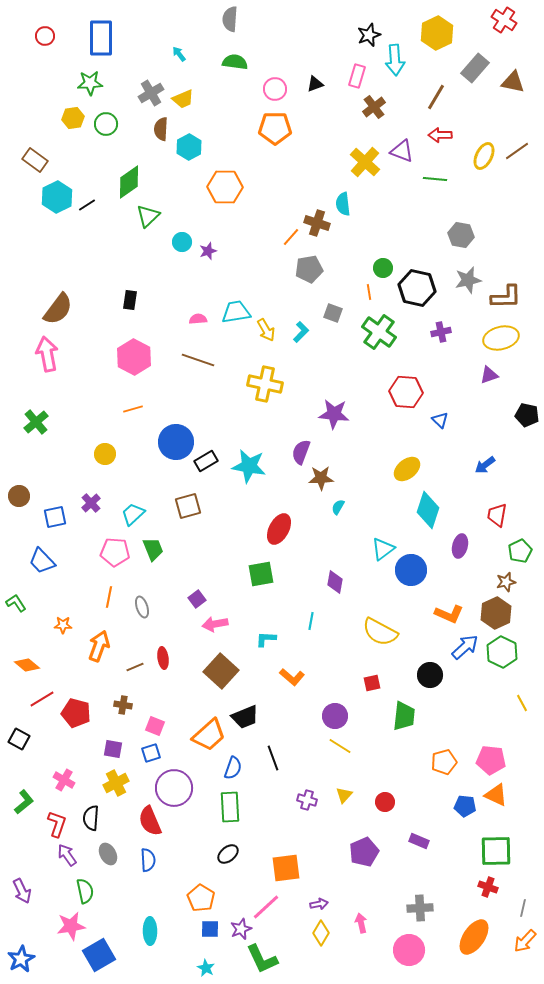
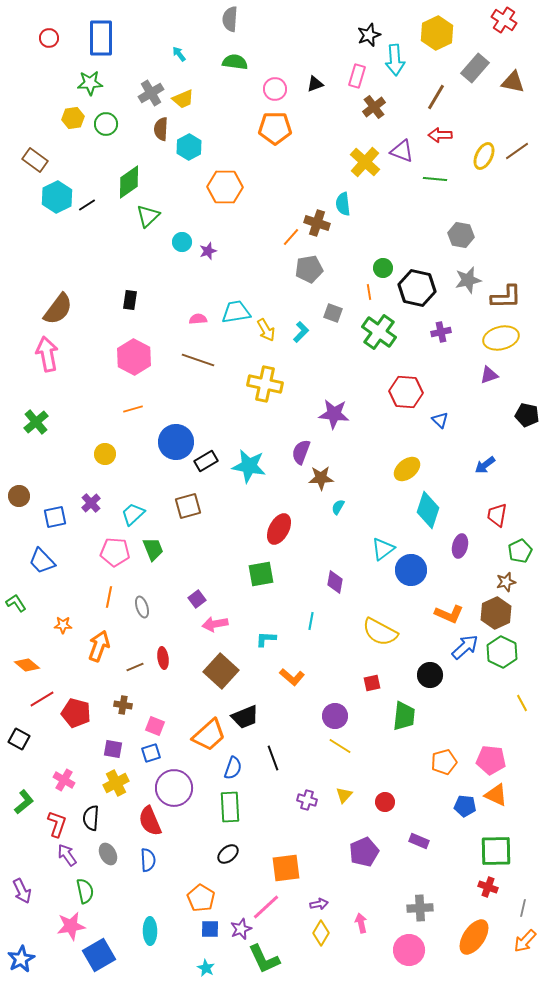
red circle at (45, 36): moved 4 px right, 2 px down
green L-shape at (262, 959): moved 2 px right
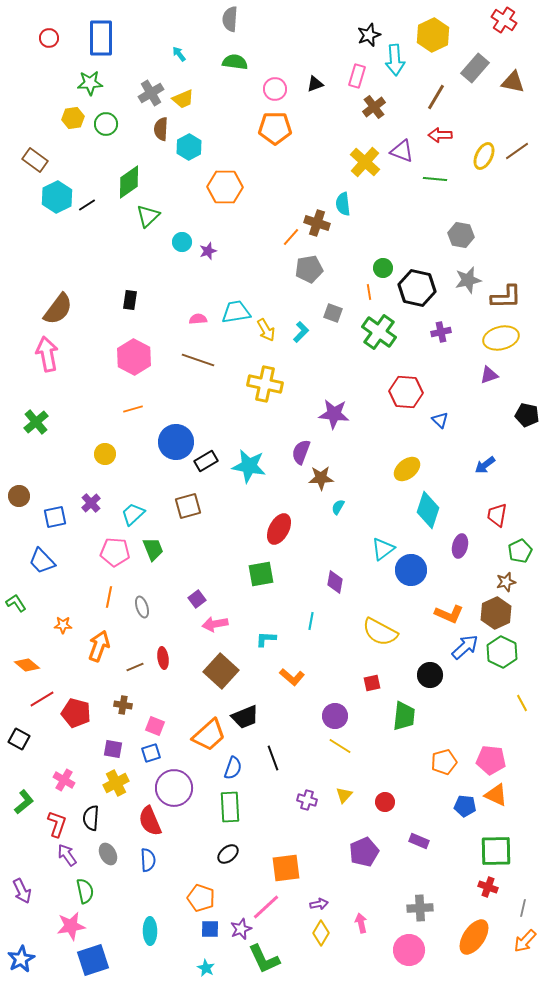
yellow hexagon at (437, 33): moved 4 px left, 2 px down
orange pentagon at (201, 898): rotated 12 degrees counterclockwise
blue square at (99, 955): moved 6 px left, 5 px down; rotated 12 degrees clockwise
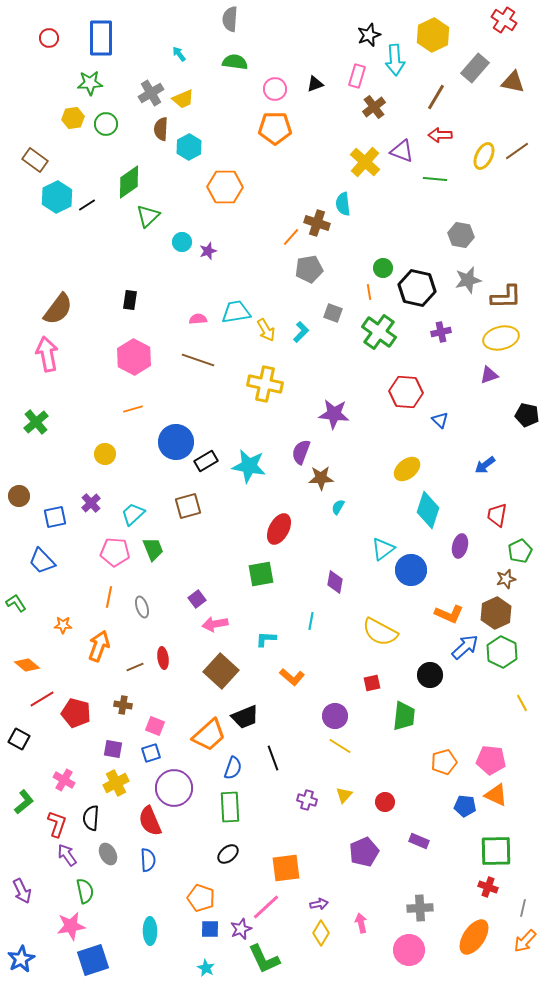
brown star at (506, 582): moved 3 px up
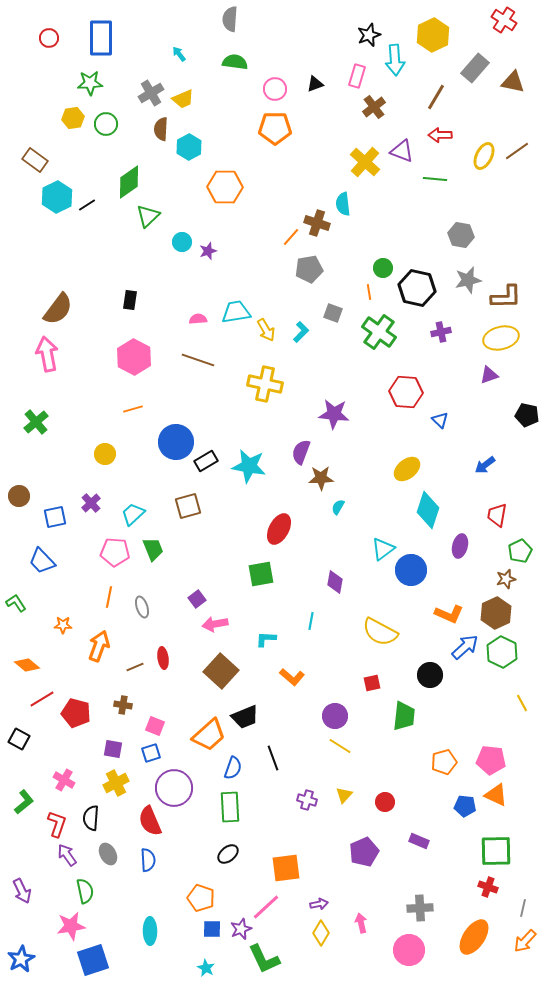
blue square at (210, 929): moved 2 px right
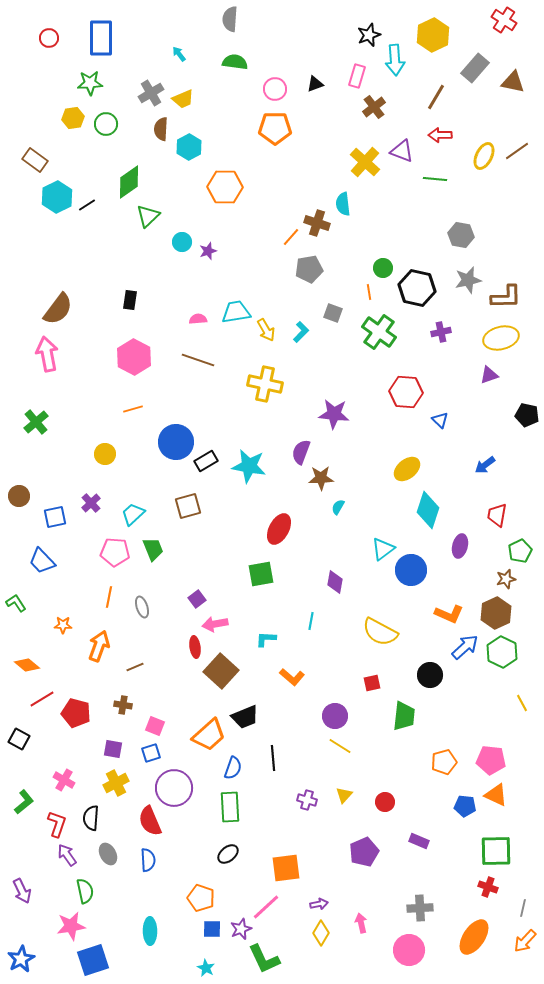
red ellipse at (163, 658): moved 32 px right, 11 px up
black line at (273, 758): rotated 15 degrees clockwise
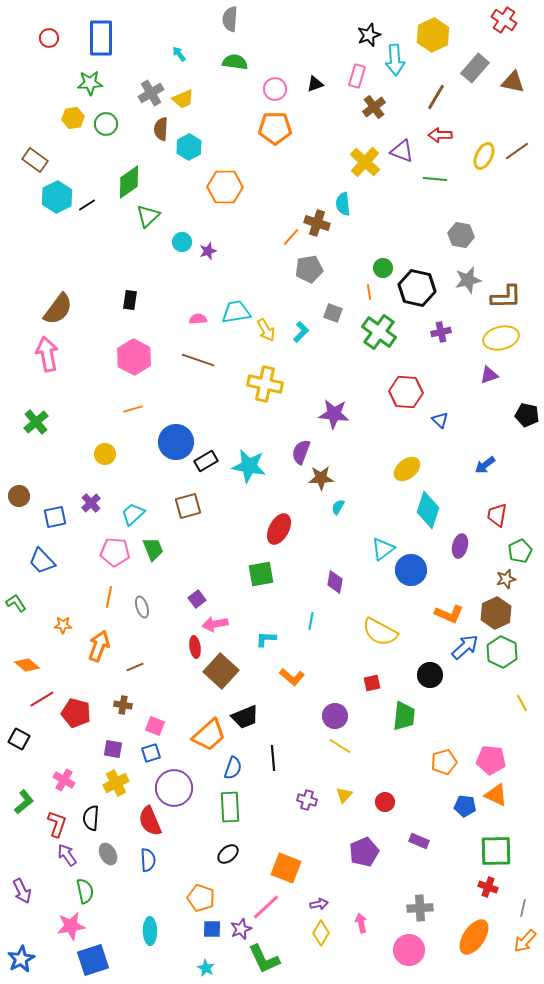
orange square at (286, 868): rotated 28 degrees clockwise
